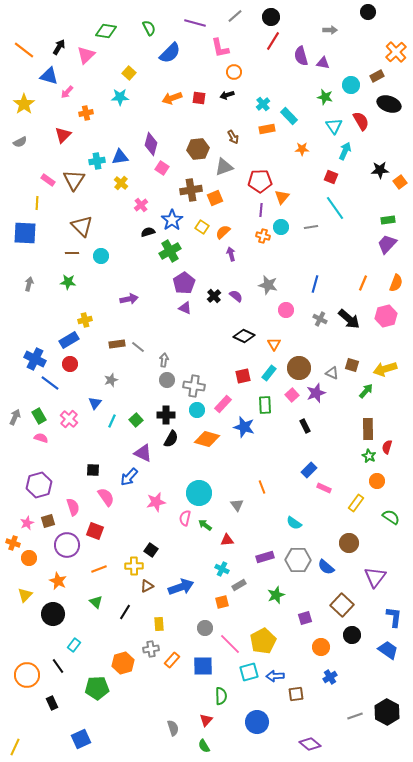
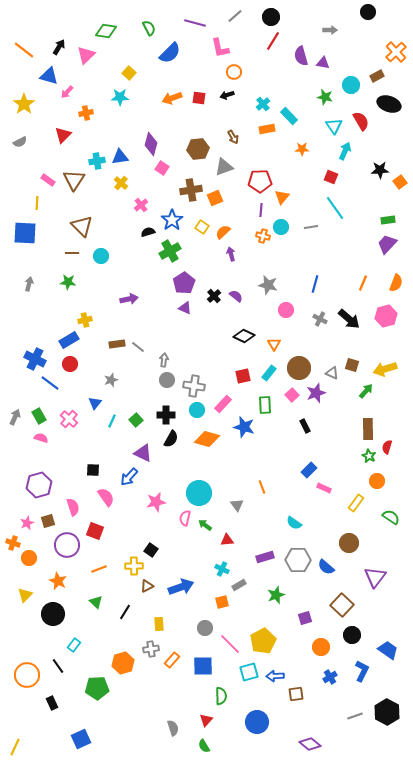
blue L-shape at (394, 617): moved 32 px left, 54 px down; rotated 20 degrees clockwise
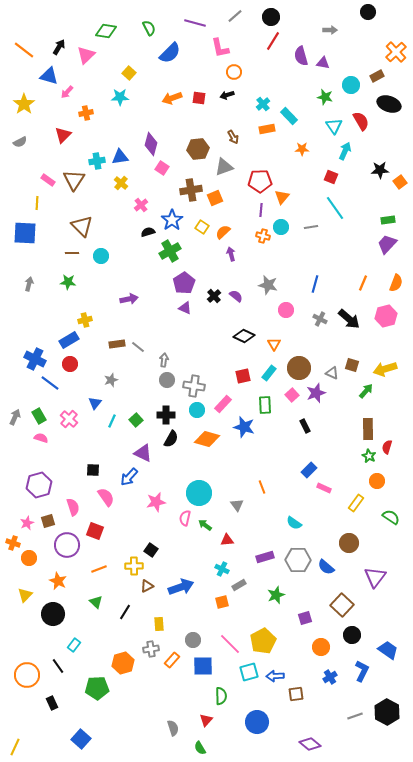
gray circle at (205, 628): moved 12 px left, 12 px down
blue square at (81, 739): rotated 24 degrees counterclockwise
green semicircle at (204, 746): moved 4 px left, 2 px down
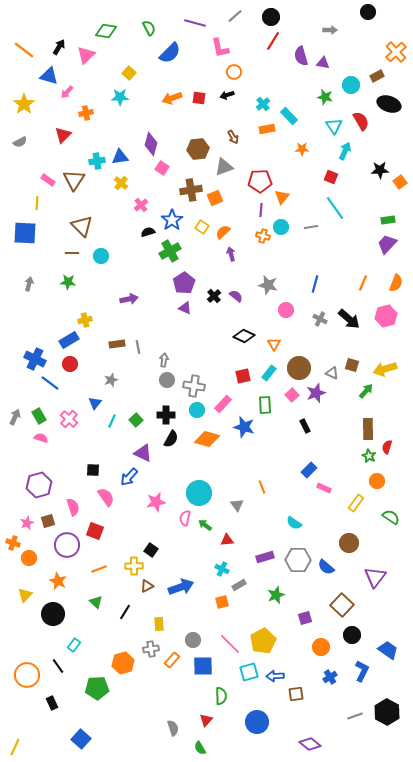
gray line at (138, 347): rotated 40 degrees clockwise
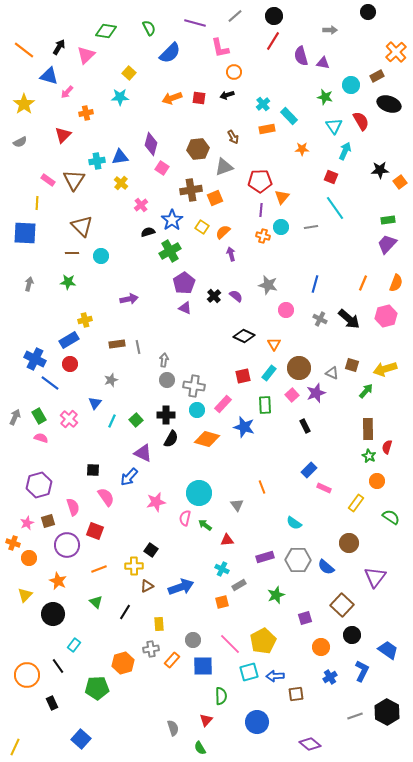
black circle at (271, 17): moved 3 px right, 1 px up
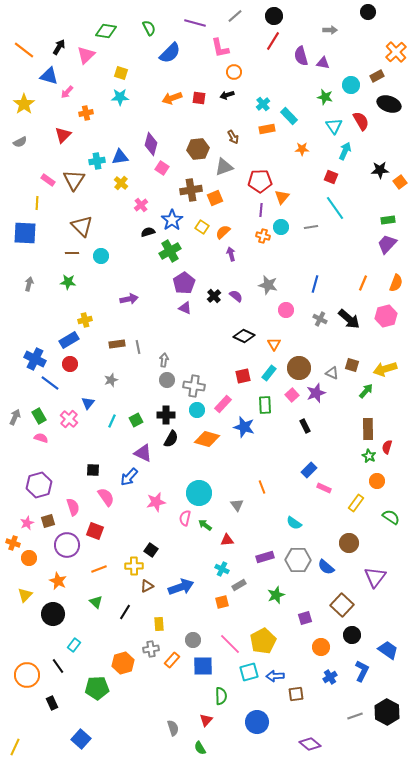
yellow square at (129, 73): moved 8 px left; rotated 24 degrees counterclockwise
blue triangle at (95, 403): moved 7 px left
green square at (136, 420): rotated 16 degrees clockwise
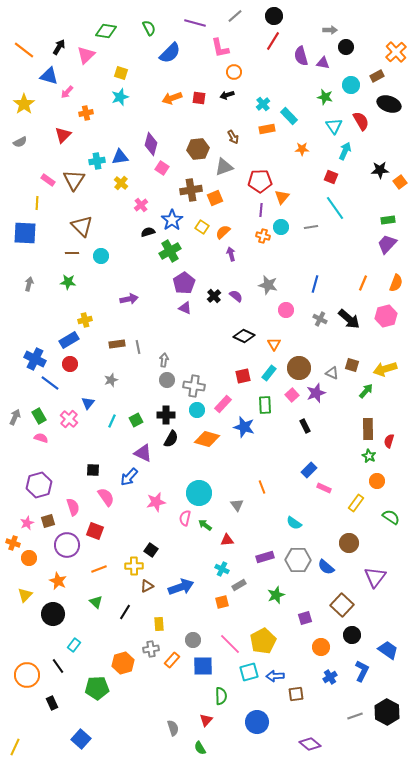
black circle at (368, 12): moved 22 px left, 35 px down
cyan star at (120, 97): rotated 18 degrees counterclockwise
red semicircle at (387, 447): moved 2 px right, 6 px up
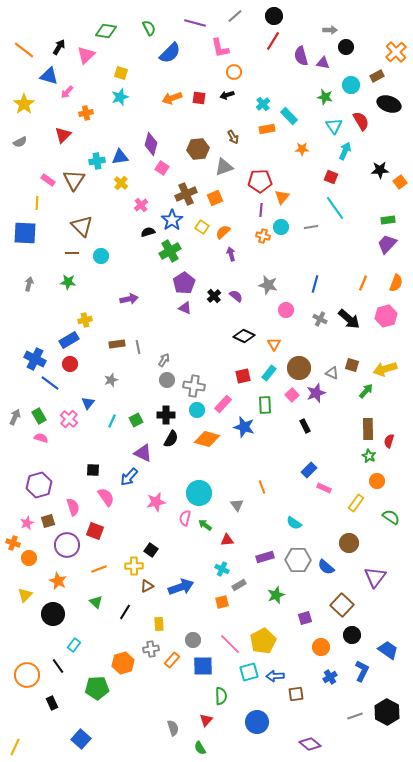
brown cross at (191, 190): moved 5 px left, 4 px down; rotated 15 degrees counterclockwise
gray arrow at (164, 360): rotated 24 degrees clockwise
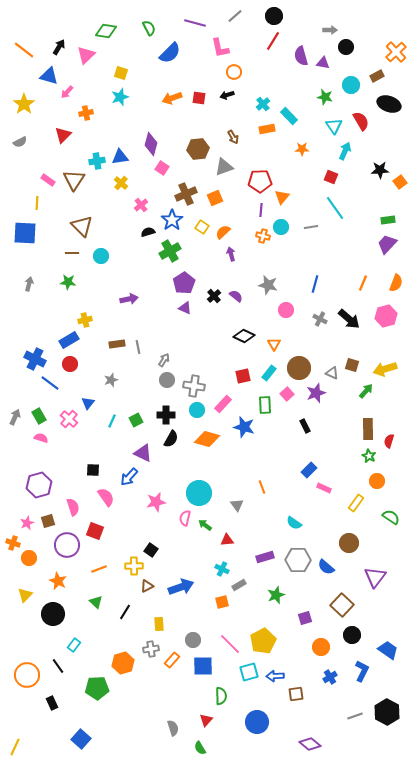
pink square at (292, 395): moved 5 px left, 1 px up
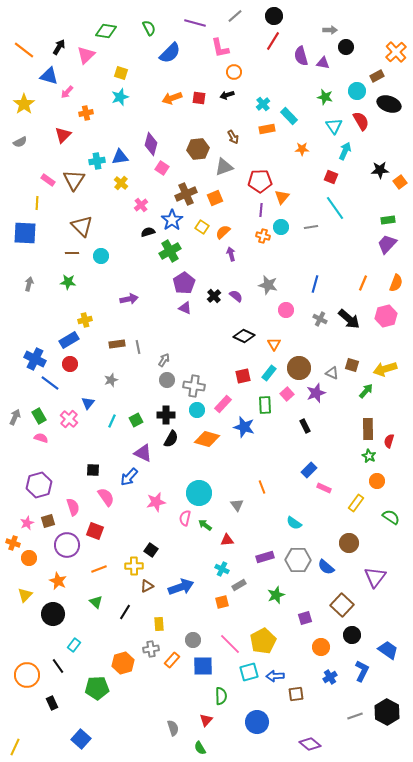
cyan circle at (351, 85): moved 6 px right, 6 px down
